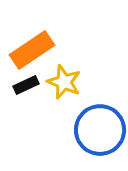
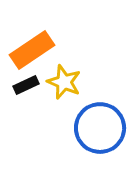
blue circle: moved 2 px up
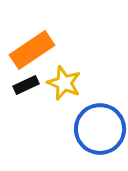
yellow star: moved 1 px down
blue circle: moved 1 px down
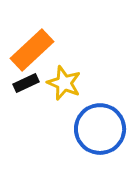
orange rectangle: rotated 9 degrees counterclockwise
black rectangle: moved 2 px up
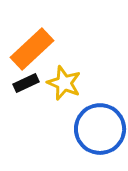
orange rectangle: moved 1 px up
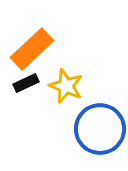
yellow star: moved 2 px right, 3 px down
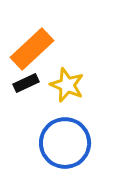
yellow star: moved 1 px right, 1 px up
blue circle: moved 35 px left, 14 px down
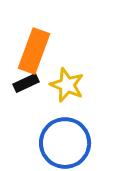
orange rectangle: moved 2 px right, 2 px down; rotated 27 degrees counterclockwise
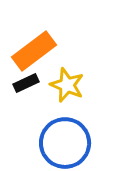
orange rectangle: rotated 33 degrees clockwise
